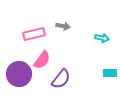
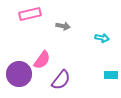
pink rectangle: moved 4 px left, 20 px up
cyan rectangle: moved 1 px right, 2 px down
purple semicircle: moved 1 px down
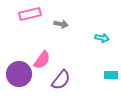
gray arrow: moved 2 px left, 2 px up
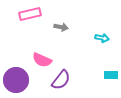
gray arrow: moved 3 px down
pink semicircle: rotated 78 degrees clockwise
purple circle: moved 3 px left, 6 px down
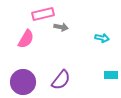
pink rectangle: moved 13 px right
pink semicircle: moved 16 px left, 21 px up; rotated 84 degrees counterclockwise
purple circle: moved 7 px right, 2 px down
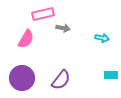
gray arrow: moved 2 px right, 1 px down
purple circle: moved 1 px left, 4 px up
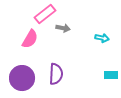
pink rectangle: moved 2 px right; rotated 25 degrees counterclockwise
pink semicircle: moved 4 px right
purple semicircle: moved 5 px left, 6 px up; rotated 35 degrees counterclockwise
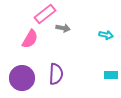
cyan arrow: moved 4 px right, 3 px up
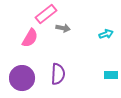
pink rectangle: moved 1 px right
cyan arrow: moved 1 px up; rotated 32 degrees counterclockwise
pink semicircle: moved 1 px up
purple semicircle: moved 2 px right
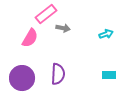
cyan rectangle: moved 2 px left
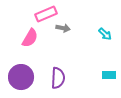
pink rectangle: rotated 15 degrees clockwise
cyan arrow: moved 1 px left; rotated 64 degrees clockwise
purple semicircle: moved 4 px down
purple circle: moved 1 px left, 1 px up
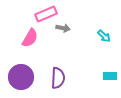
cyan arrow: moved 1 px left, 2 px down
cyan rectangle: moved 1 px right, 1 px down
